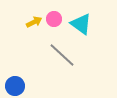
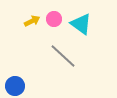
yellow arrow: moved 2 px left, 1 px up
gray line: moved 1 px right, 1 px down
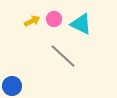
cyan triangle: rotated 10 degrees counterclockwise
blue circle: moved 3 px left
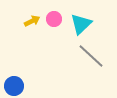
cyan triangle: rotated 50 degrees clockwise
gray line: moved 28 px right
blue circle: moved 2 px right
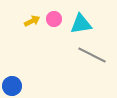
cyan triangle: rotated 35 degrees clockwise
gray line: moved 1 px right, 1 px up; rotated 16 degrees counterclockwise
blue circle: moved 2 px left
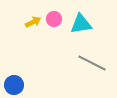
yellow arrow: moved 1 px right, 1 px down
gray line: moved 8 px down
blue circle: moved 2 px right, 1 px up
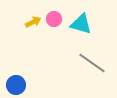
cyan triangle: rotated 25 degrees clockwise
gray line: rotated 8 degrees clockwise
blue circle: moved 2 px right
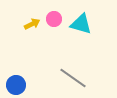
yellow arrow: moved 1 px left, 2 px down
gray line: moved 19 px left, 15 px down
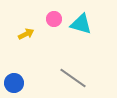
yellow arrow: moved 6 px left, 10 px down
blue circle: moved 2 px left, 2 px up
